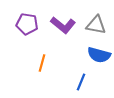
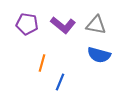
blue line: moved 21 px left
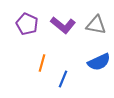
purple pentagon: rotated 15 degrees clockwise
blue semicircle: moved 7 px down; rotated 40 degrees counterclockwise
blue line: moved 3 px right, 3 px up
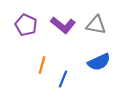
purple pentagon: moved 1 px left, 1 px down
orange line: moved 2 px down
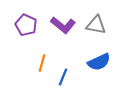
orange line: moved 2 px up
blue line: moved 2 px up
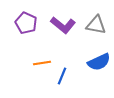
purple pentagon: moved 2 px up
orange line: rotated 66 degrees clockwise
blue line: moved 1 px left, 1 px up
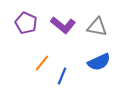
gray triangle: moved 1 px right, 2 px down
orange line: rotated 42 degrees counterclockwise
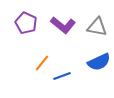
blue line: rotated 48 degrees clockwise
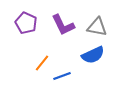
purple L-shape: rotated 25 degrees clockwise
blue semicircle: moved 6 px left, 7 px up
